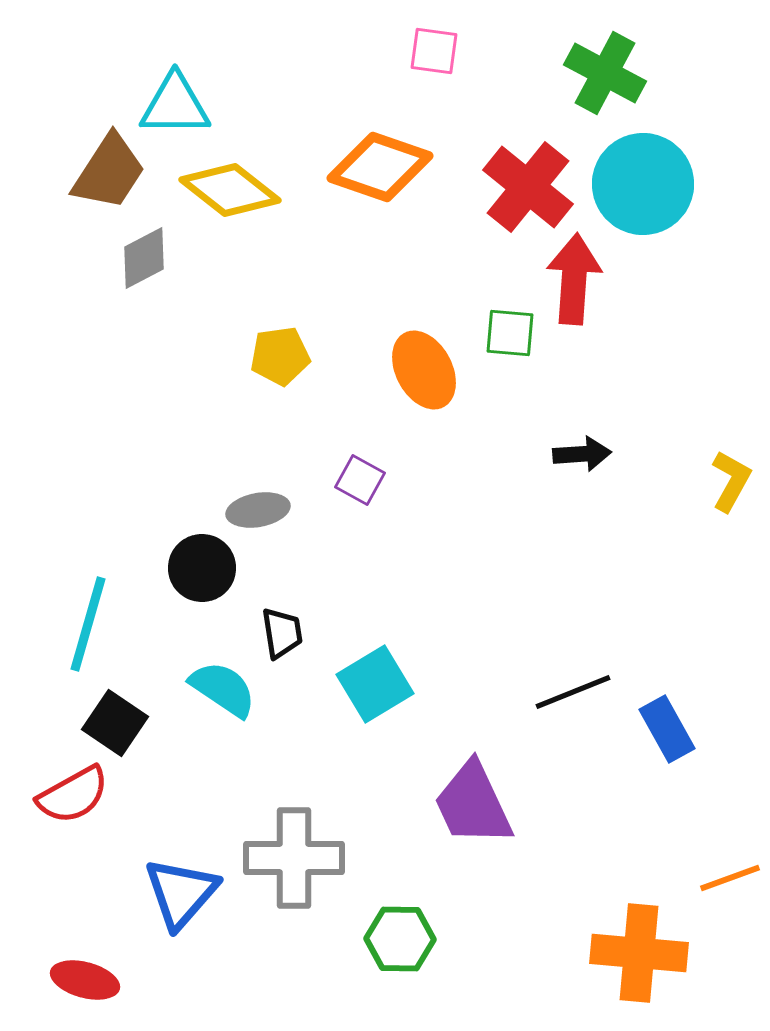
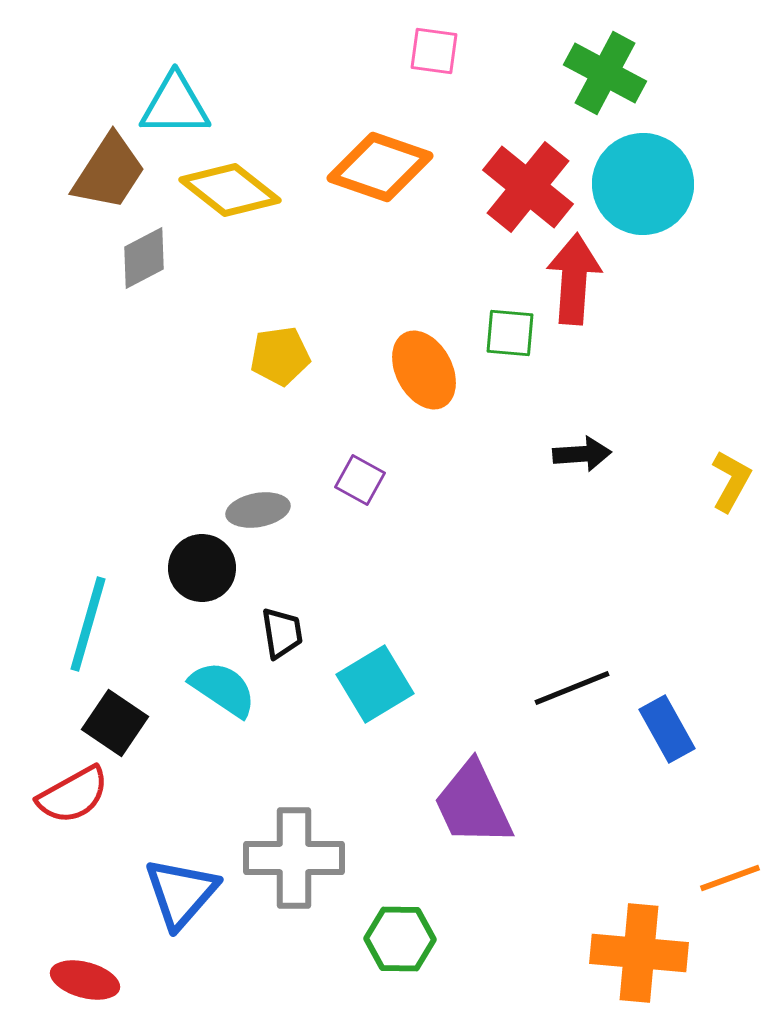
black line: moved 1 px left, 4 px up
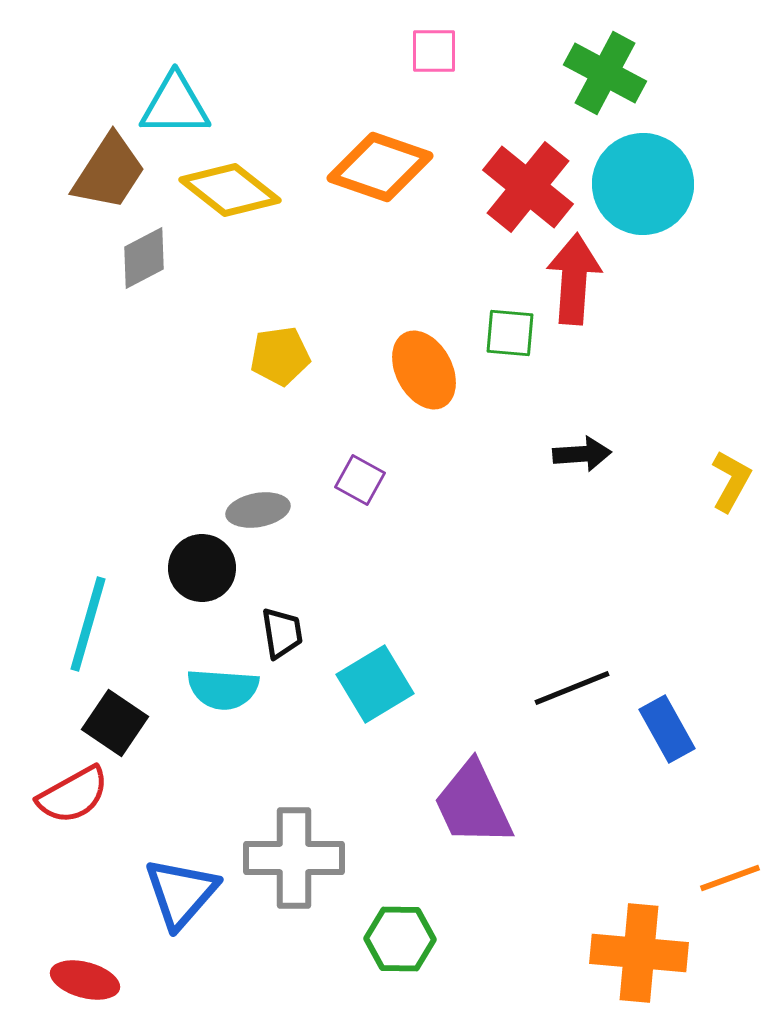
pink square: rotated 8 degrees counterclockwise
cyan semicircle: rotated 150 degrees clockwise
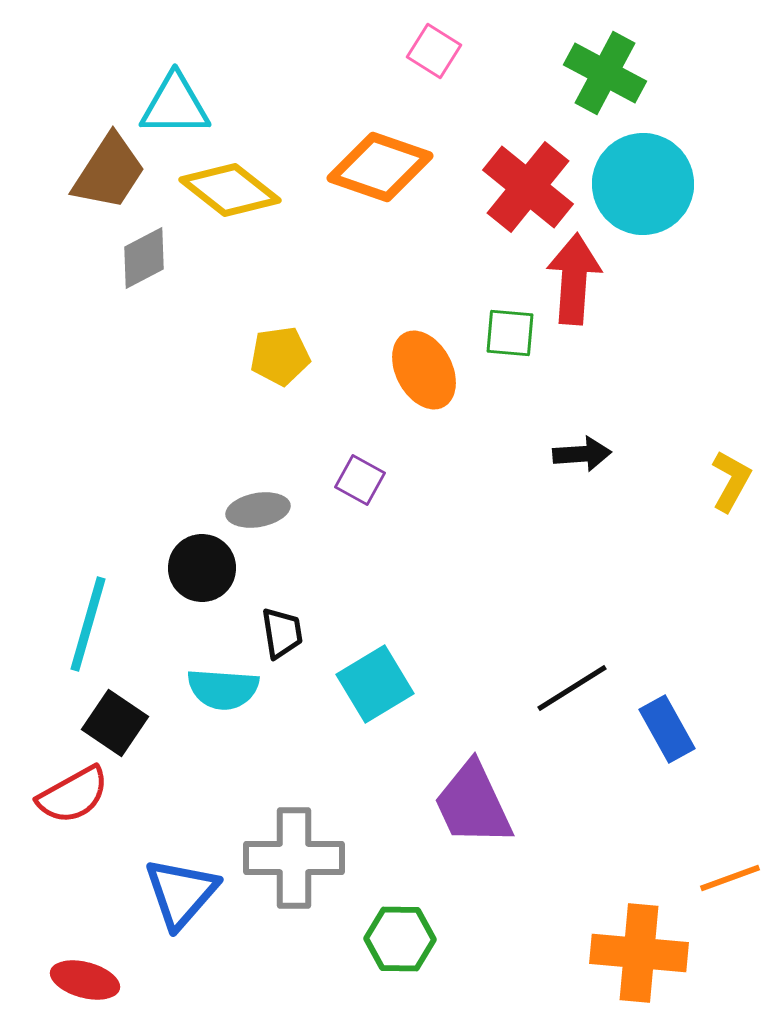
pink square: rotated 32 degrees clockwise
black line: rotated 10 degrees counterclockwise
